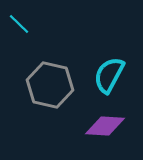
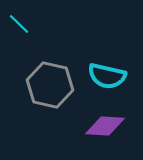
cyan semicircle: moved 2 px left, 1 px down; rotated 105 degrees counterclockwise
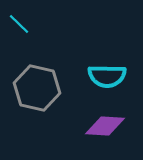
cyan semicircle: rotated 12 degrees counterclockwise
gray hexagon: moved 13 px left, 3 px down
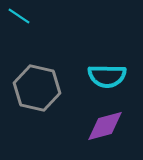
cyan line: moved 8 px up; rotated 10 degrees counterclockwise
purple diamond: rotated 18 degrees counterclockwise
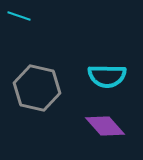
cyan line: rotated 15 degrees counterclockwise
purple diamond: rotated 63 degrees clockwise
